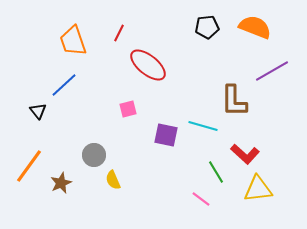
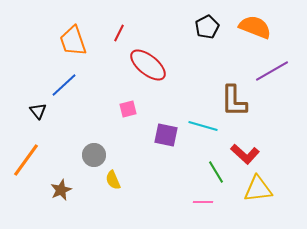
black pentagon: rotated 20 degrees counterclockwise
orange line: moved 3 px left, 6 px up
brown star: moved 7 px down
pink line: moved 2 px right, 3 px down; rotated 36 degrees counterclockwise
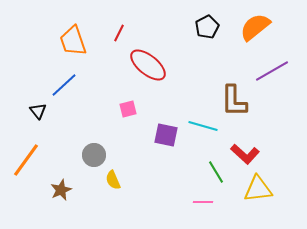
orange semicircle: rotated 60 degrees counterclockwise
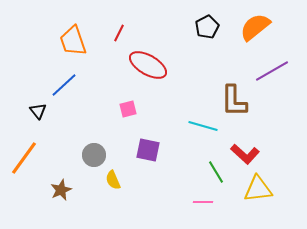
red ellipse: rotated 9 degrees counterclockwise
purple square: moved 18 px left, 15 px down
orange line: moved 2 px left, 2 px up
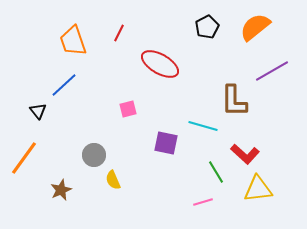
red ellipse: moved 12 px right, 1 px up
purple square: moved 18 px right, 7 px up
pink line: rotated 18 degrees counterclockwise
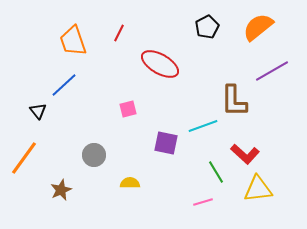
orange semicircle: moved 3 px right
cyan line: rotated 36 degrees counterclockwise
yellow semicircle: moved 17 px right, 3 px down; rotated 114 degrees clockwise
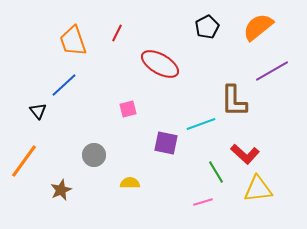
red line: moved 2 px left
cyan line: moved 2 px left, 2 px up
orange line: moved 3 px down
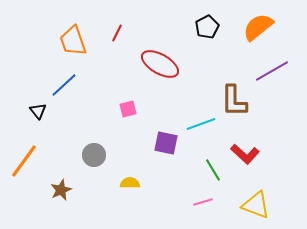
green line: moved 3 px left, 2 px up
yellow triangle: moved 2 px left, 16 px down; rotated 28 degrees clockwise
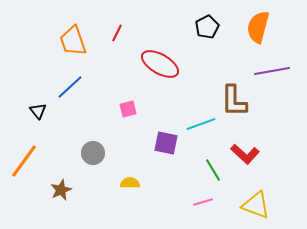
orange semicircle: rotated 36 degrees counterclockwise
purple line: rotated 20 degrees clockwise
blue line: moved 6 px right, 2 px down
gray circle: moved 1 px left, 2 px up
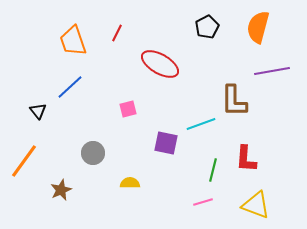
red L-shape: moved 1 px right, 5 px down; rotated 52 degrees clockwise
green line: rotated 45 degrees clockwise
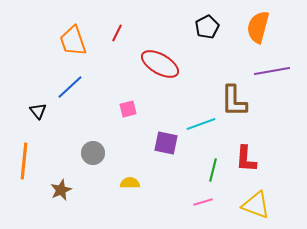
orange line: rotated 30 degrees counterclockwise
